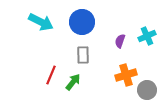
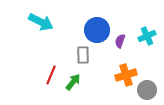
blue circle: moved 15 px right, 8 px down
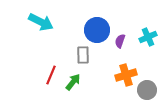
cyan cross: moved 1 px right, 1 px down
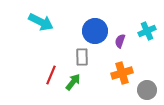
blue circle: moved 2 px left, 1 px down
cyan cross: moved 1 px left, 6 px up
gray rectangle: moved 1 px left, 2 px down
orange cross: moved 4 px left, 2 px up
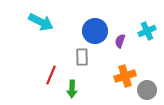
orange cross: moved 3 px right, 3 px down
green arrow: moved 1 px left, 7 px down; rotated 144 degrees clockwise
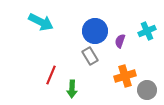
gray rectangle: moved 8 px right, 1 px up; rotated 30 degrees counterclockwise
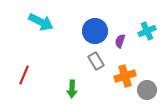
gray rectangle: moved 6 px right, 5 px down
red line: moved 27 px left
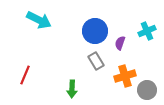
cyan arrow: moved 2 px left, 2 px up
purple semicircle: moved 2 px down
red line: moved 1 px right
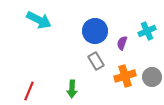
purple semicircle: moved 2 px right
red line: moved 4 px right, 16 px down
gray circle: moved 5 px right, 13 px up
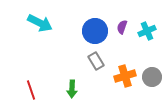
cyan arrow: moved 1 px right, 3 px down
purple semicircle: moved 16 px up
red line: moved 2 px right, 1 px up; rotated 42 degrees counterclockwise
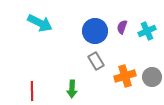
red line: moved 1 px right, 1 px down; rotated 18 degrees clockwise
